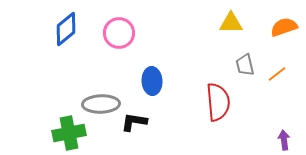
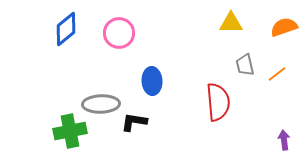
green cross: moved 1 px right, 2 px up
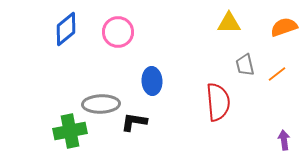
yellow triangle: moved 2 px left
pink circle: moved 1 px left, 1 px up
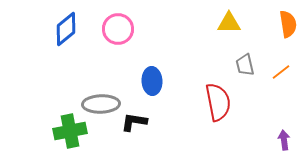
orange semicircle: moved 4 px right, 3 px up; rotated 100 degrees clockwise
pink circle: moved 3 px up
orange line: moved 4 px right, 2 px up
red semicircle: rotated 6 degrees counterclockwise
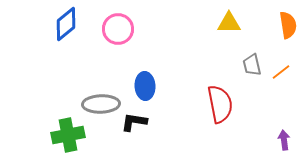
orange semicircle: moved 1 px down
blue diamond: moved 5 px up
gray trapezoid: moved 7 px right
blue ellipse: moved 7 px left, 5 px down
red semicircle: moved 2 px right, 2 px down
green cross: moved 2 px left, 4 px down
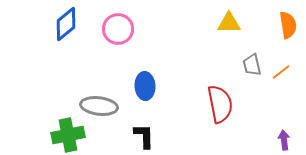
gray ellipse: moved 2 px left, 2 px down; rotated 9 degrees clockwise
black L-shape: moved 10 px right, 14 px down; rotated 80 degrees clockwise
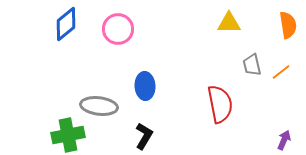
black L-shape: rotated 32 degrees clockwise
purple arrow: rotated 30 degrees clockwise
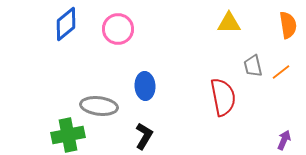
gray trapezoid: moved 1 px right, 1 px down
red semicircle: moved 3 px right, 7 px up
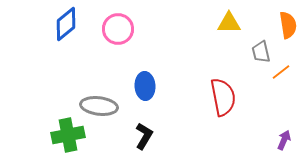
gray trapezoid: moved 8 px right, 14 px up
